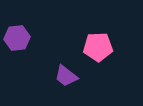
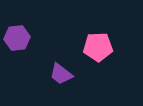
purple trapezoid: moved 5 px left, 2 px up
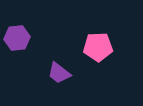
purple trapezoid: moved 2 px left, 1 px up
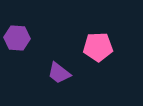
purple hexagon: rotated 10 degrees clockwise
